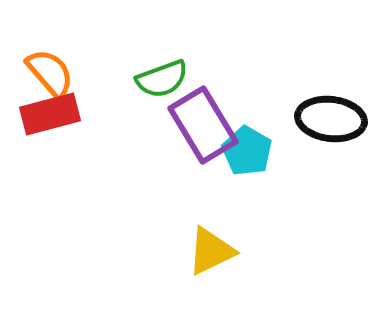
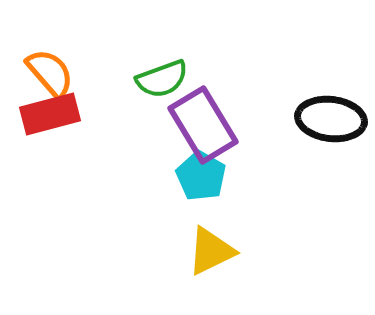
cyan pentagon: moved 46 px left, 25 px down
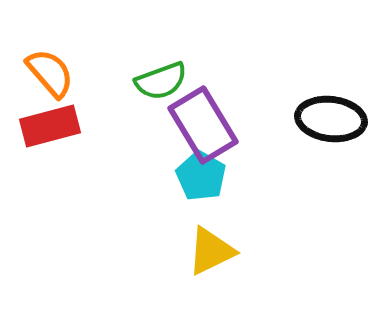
green semicircle: moved 1 px left, 2 px down
red rectangle: moved 12 px down
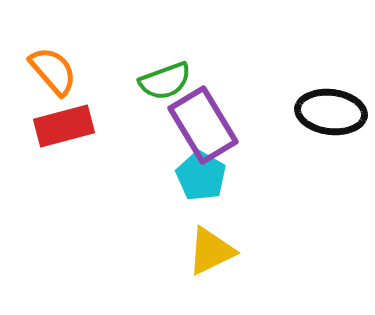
orange semicircle: moved 3 px right, 2 px up
green semicircle: moved 4 px right
black ellipse: moved 7 px up
red rectangle: moved 14 px right
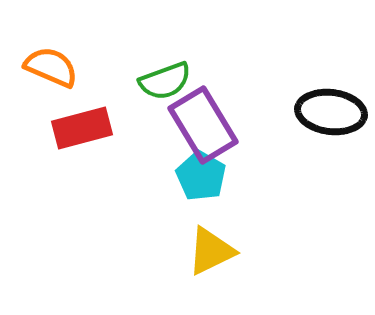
orange semicircle: moved 2 px left, 4 px up; rotated 26 degrees counterclockwise
red rectangle: moved 18 px right, 2 px down
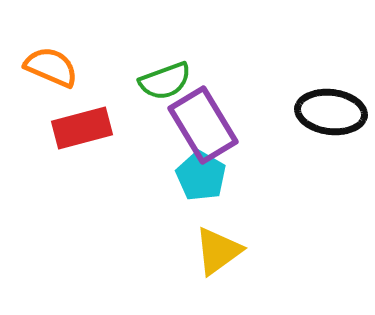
yellow triangle: moved 7 px right; rotated 10 degrees counterclockwise
